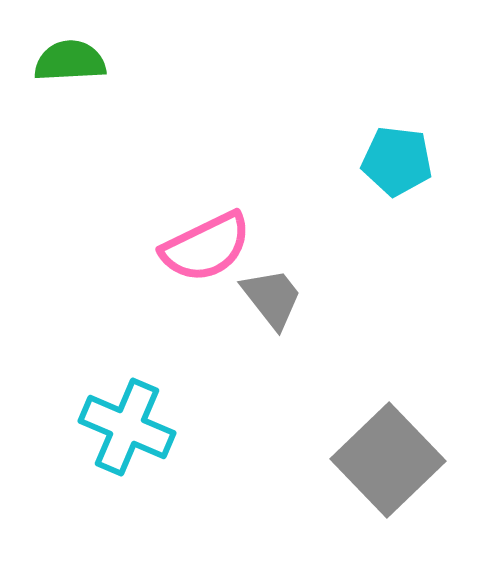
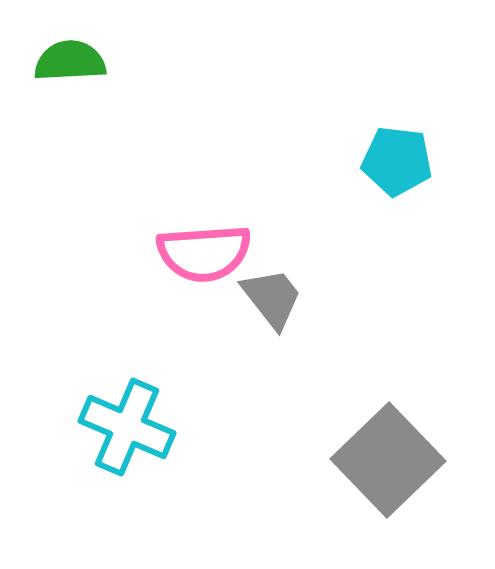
pink semicircle: moved 2 px left, 6 px down; rotated 22 degrees clockwise
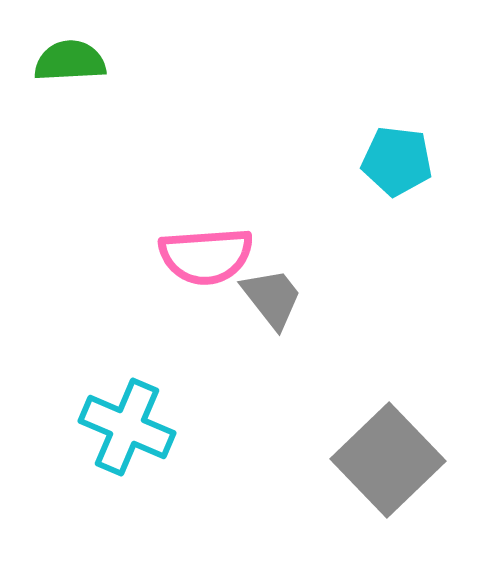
pink semicircle: moved 2 px right, 3 px down
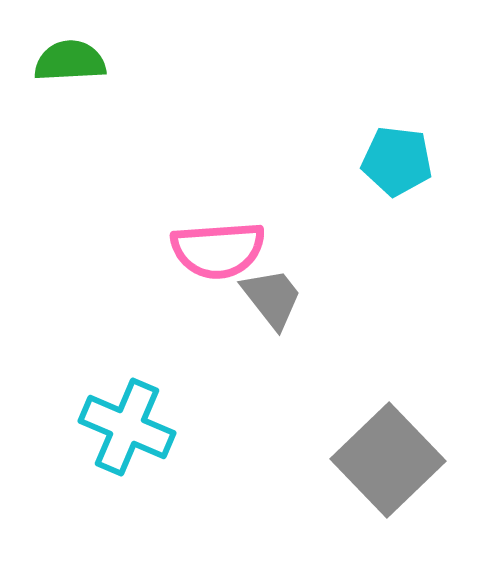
pink semicircle: moved 12 px right, 6 px up
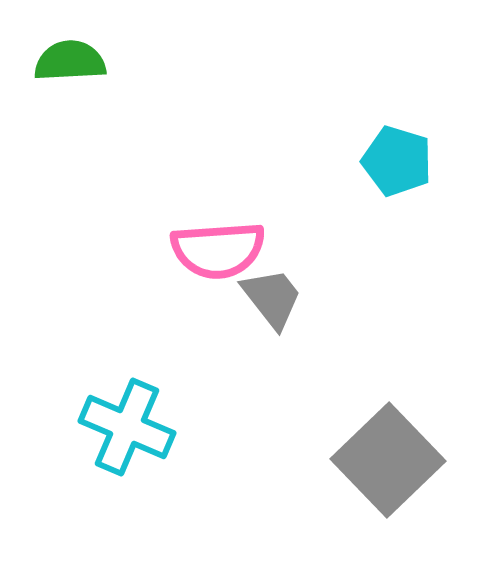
cyan pentagon: rotated 10 degrees clockwise
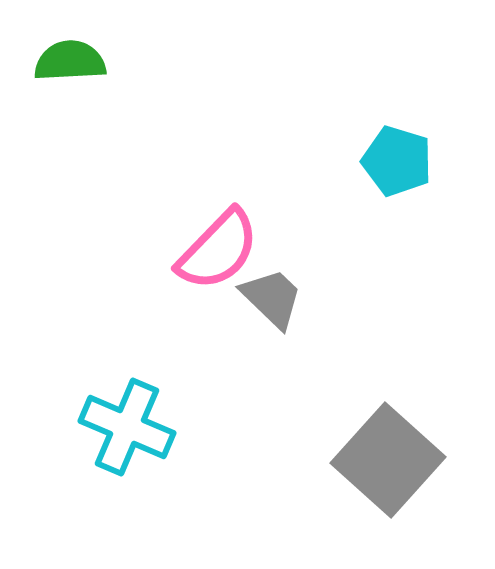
pink semicircle: rotated 42 degrees counterclockwise
gray trapezoid: rotated 8 degrees counterclockwise
gray square: rotated 4 degrees counterclockwise
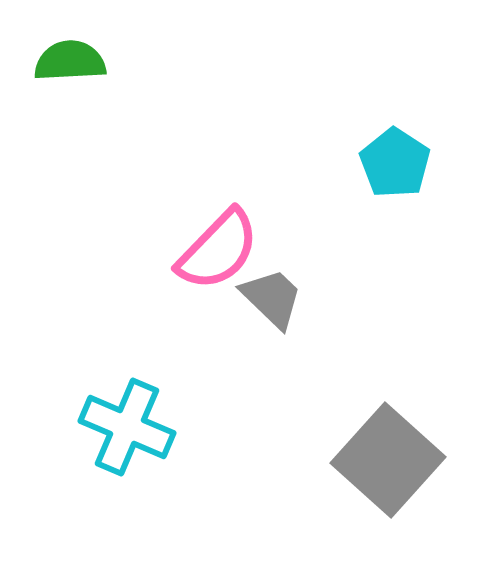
cyan pentagon: moved 2 px left, 2 px down; rotated 16 degrees clockwise
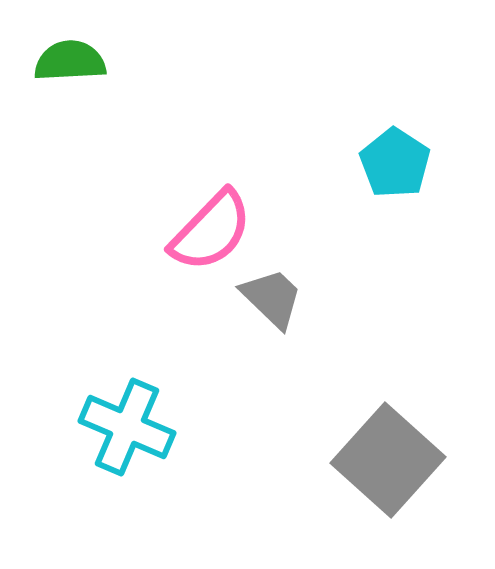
pink semicircle: moved 7 px left, 19 px up
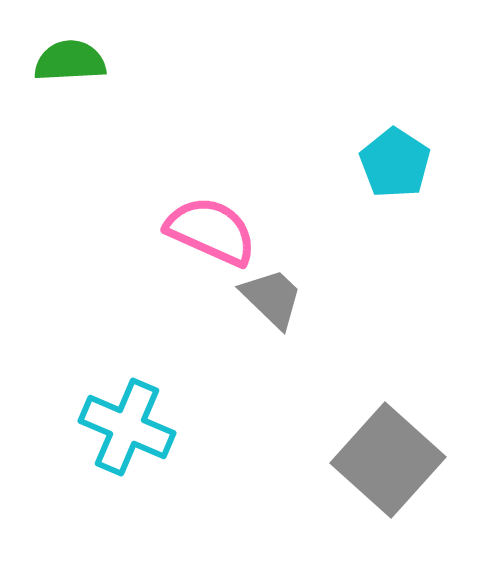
pink semicircle: rotated 110 degrees counterclockwise
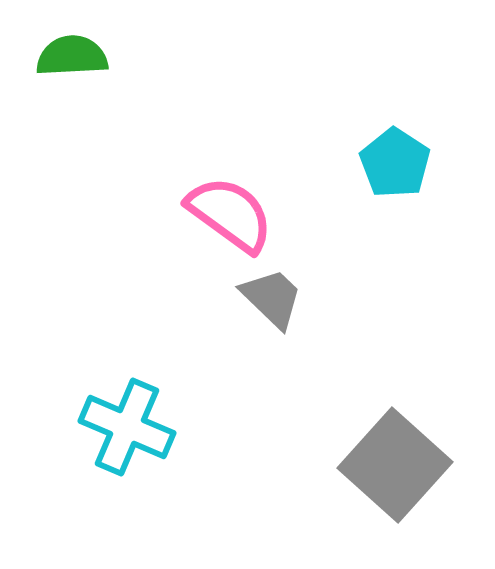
green semicircle: moved 2 px right, 5 px up
pink semicircle: moved 19 px right, 17 px up; rotated 12 degrees clockwise
gray square: moved 7 px right, 5 px down
